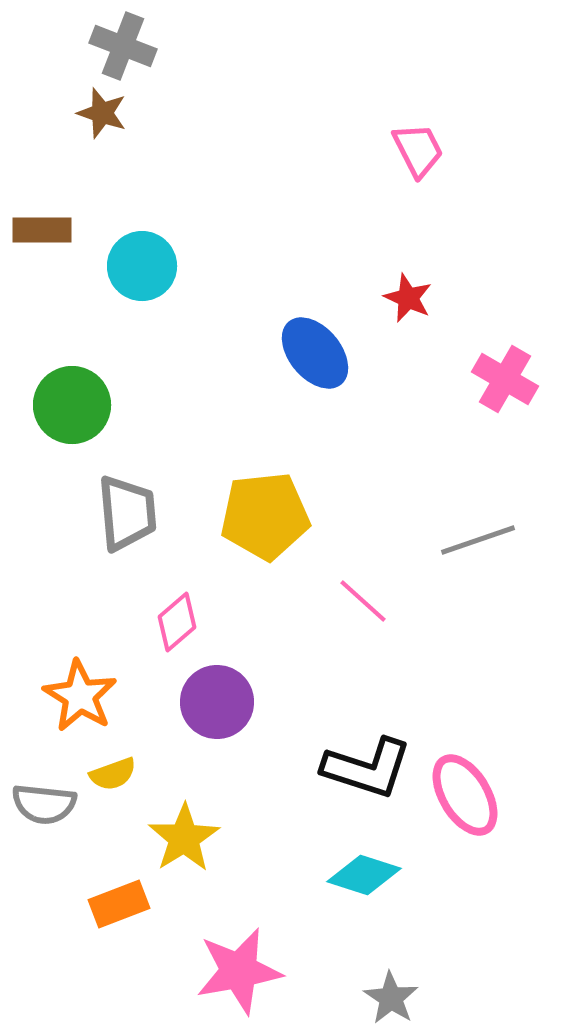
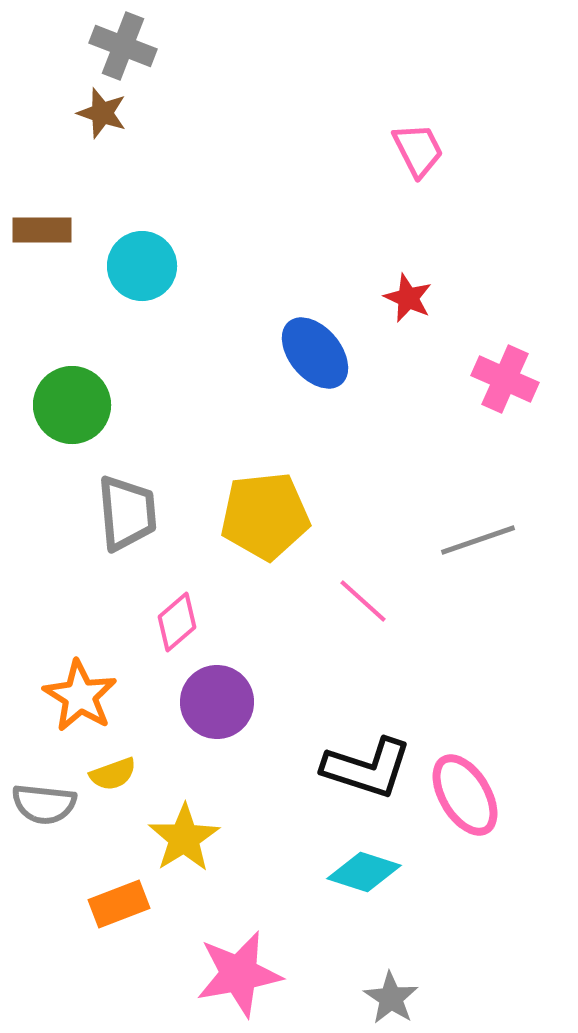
pink cross: rotated 6 degrees counterclockwise
cyan diamond: moved 3 px up
pink star: moved 3 px down
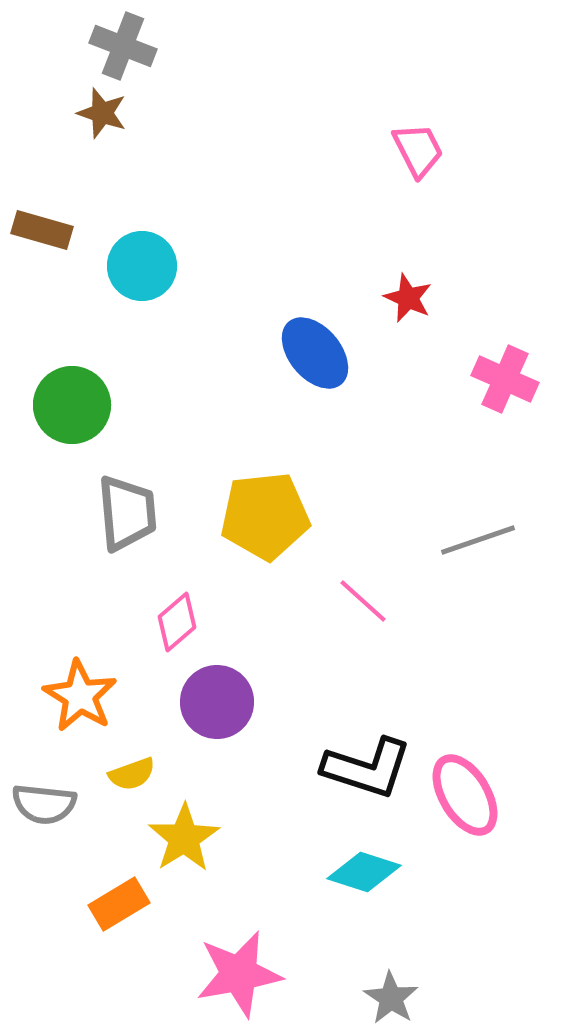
brown rectangle: rotated 16 degrees clockwise
yellow semicircle: moved 19 px right
orange rectangle: rotated 10 degrees counterclockwise
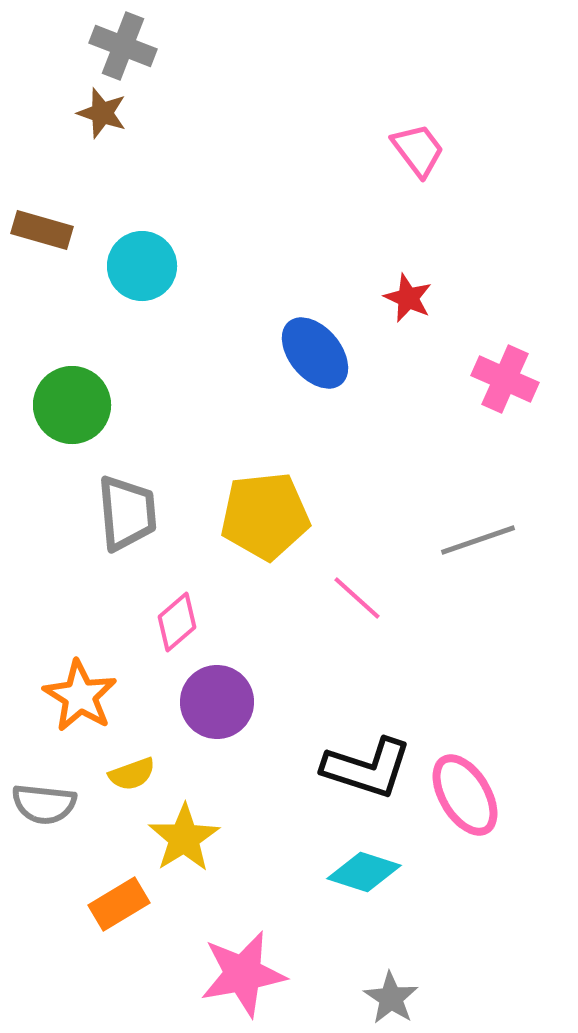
pink trapezoid: rotated 10 degrees counterclockwise
pink line: moved 6 px left, 3 px up
pink star: moved 4 px right
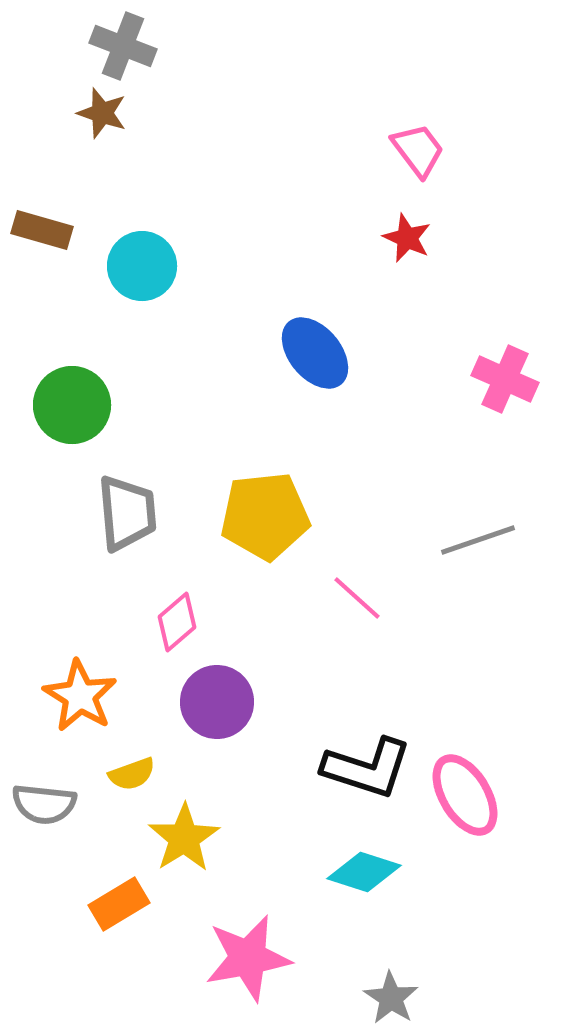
red star: moved 1 px left, 60 px up
pink star: moved 5 px right, 16 px up
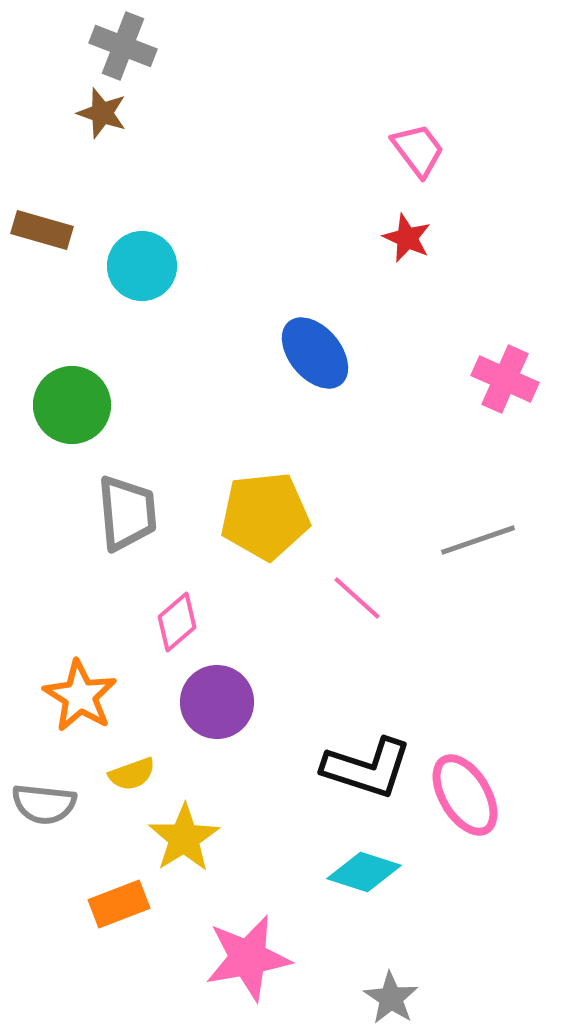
orange rectangle: rotated 10 degrees clockwise
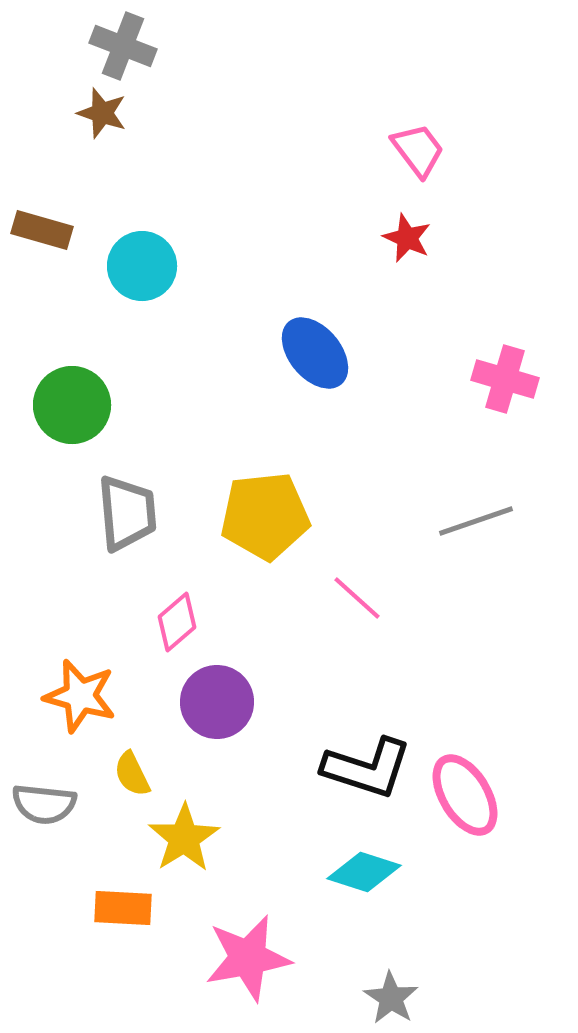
pink cross: rotated 8 degrees counterclockwise
gray line: moved 2 px left, 19 px up
orange star: rotated 16 degrees counterclockwise
yellow semicircle: rotated 84 degrees clockwise
orange rectangle: moved 4 px right, 4 px down; rotated 24 degrees clockwise
